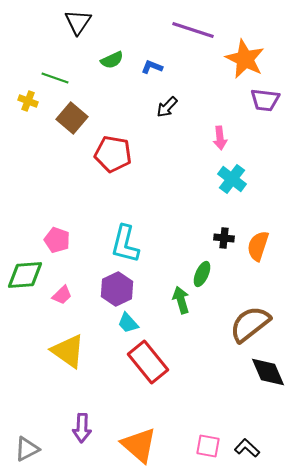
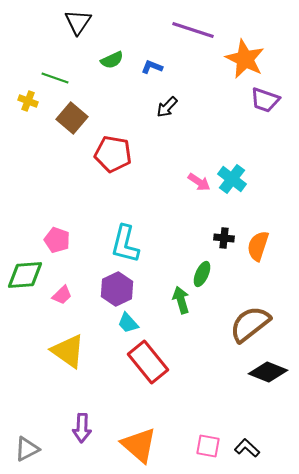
purple trapezoid: rotated 12 degrees clockwise
pink arrow: moved 21 px left, 44 px down; rotated 50 degrees counterclockwise
black diamond: rotated 45 degrees counterclockwise
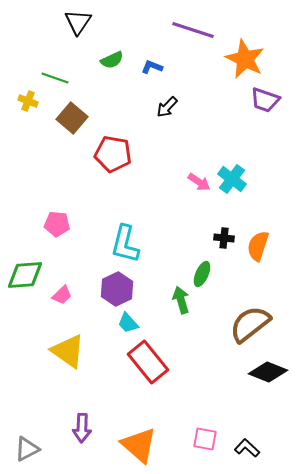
pink pentagon: moved 16 px up; rotated 15 degrees counterclockwise
pink square: moved 3 px left, 7 px up
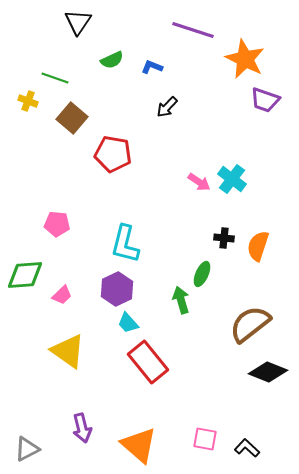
purple arrow: rotated 16 degrees counterclockwise
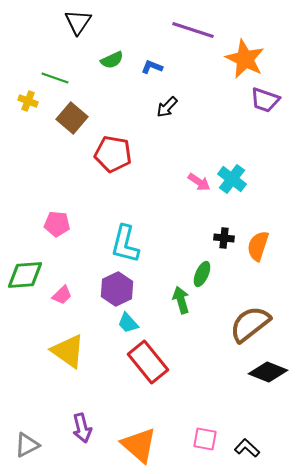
gray triangle: moved 4 px up
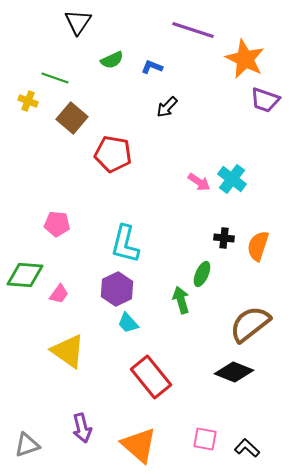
green diamond: rotated 9 degrees clockwise
pink trapezoid: moved 3 px left, 1 px up; rotated 10 degrees counterclockwise
red rectangle: moved 3 px right, 15 px down
black diamond: moved 34 px left
gray triangle: rotated 8 degrees clockwise
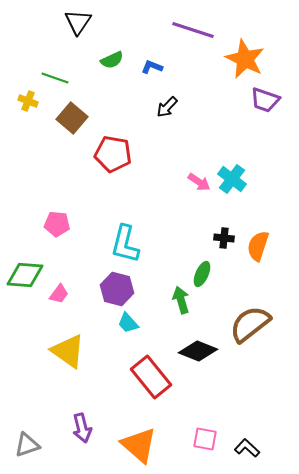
purple hexagon: rotated 20 degrees counterclockwise
black diamond: moved 36 px left, 21 px up
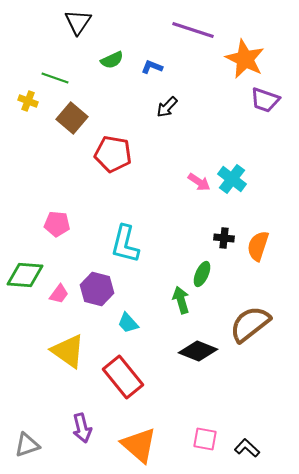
purple hexagon: moved 20 px left
red rectangle: moved 28 px left
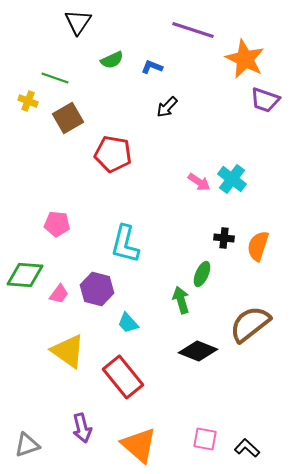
brown square: moved 4 px left; rotated 20 degrees clockwise
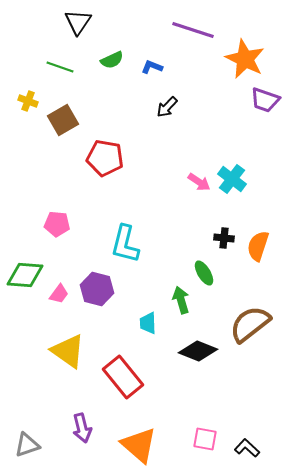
green line: moved 5 px right, 11 px up
brown square: moved 5 px left, 2 px down
red pentagon: moved 8 px left, 4 px down
green ellipse: moved 2 px right, 1 px up; rotated 55 degrees counterclockwise
cyan trapezoid: moved 20 px right; rotated 40 degrees clockwise
